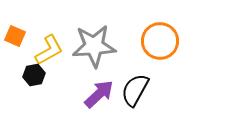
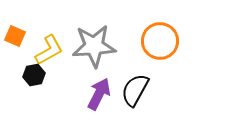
purple arrow: rotated 20 degrees counterclockwise
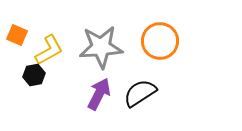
orange square: moved 2 px right, 1 px up
gray star: moved 7 px right, 1 px down
black semicircle: moved 5 px right, 3 px down; rotated 28 degrees clockwise
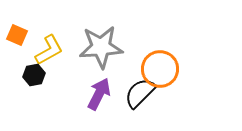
orange circle: moved 28 px down
black semicircle: rotated 12 degrees counterclockwise
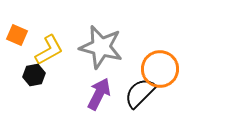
gray star: rotated 18 degrees clockwise
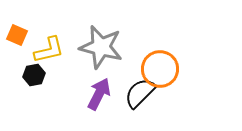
yellow L-shape: rotated 16 degrees clockwise
